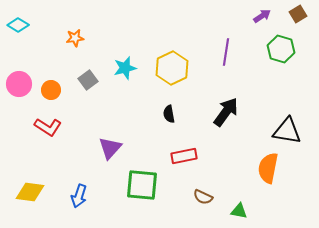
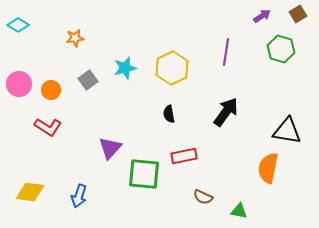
green square: moved 2 px right, 11 px up
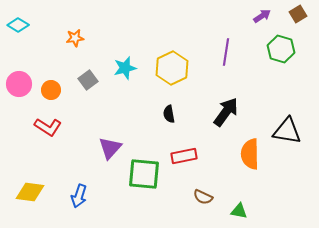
orange semicircle: moved 18 px left, 14 px up; rotated 12 degrees counterclockwise
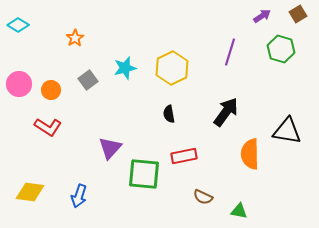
orange star: rotated 24 degrees counterclockwise
purple line: moved 4 px right; rotated 8 degrees clockwise
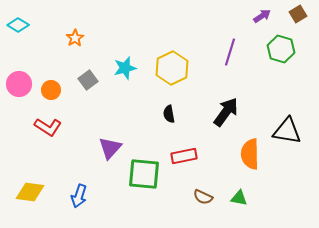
green triangle: moved 13 px up
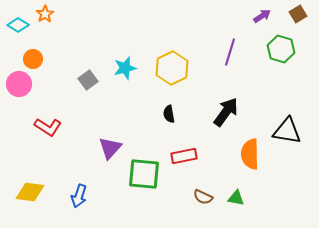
orange star: moved 30 px left, 24 px up
orange circle: moved 18 px left, 31 px up
green triangle: moved 3 px left
